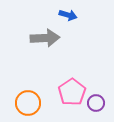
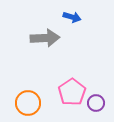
blue arrow: moved 4 px right, 2 px down
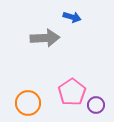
purple circle: moved 2 px down
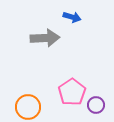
orange circle: moved 4 px down
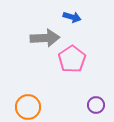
pink pentagon: moved 33 px up
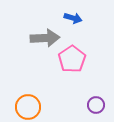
blue arrow: moved 1 px right, 1 px down
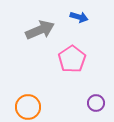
blue arrow: moved 6 px right, 1 px up
gray arrow: moved 5 px left, 8 px up; rotated 20 degrees counterclockwise
purple circle: moved 2 px up
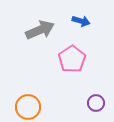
blue arrow: moved 2 px right, 4 px down
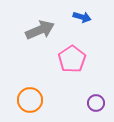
blue arrow: moved 1 px right, 4 px up
orange circle: moved 2 px right, 7 px up
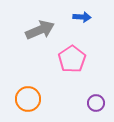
blue arrow: rotated 12 degrees counterclockwise
orange circle: moved 2 px left, 1 px up
